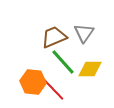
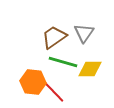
brown trapezoid: rotated 12 degrees counterclockwise
green line: rotated 32 degrees counterclockwise
red line: moved 2 px down
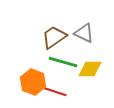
gray triangle: rotated 40 degrees counterclockwise
orange hexagon: rotated 15 degrees clockwise
red line: rotated 28 degrees counterclockwise
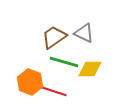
green line: moved 1 px right
orange hexagon: moved 3 px left
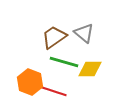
gray triangle: rotated 15 degrees clockwise
